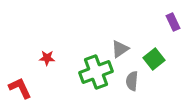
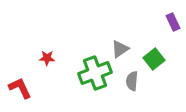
green cross: moved 1 px left, 1 px down
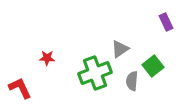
purple rectangle: moved 7 px left
green square: moved 1 px left, 7 px down
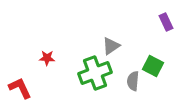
gray triangle: moved 9 px left, 3 px up
green square: rotated 25 degrees counterclockwise
gray semicircle: moved 1 px right
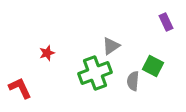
red star: moved 5 px up; rotated 21 degrees counterclockwise
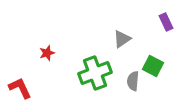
gray triangle: moved 11 px right, 7 px up
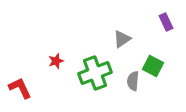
red star: moved 9 px right, 8 px down
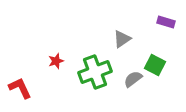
purple rectangle: rotated 48 degrees counterclockwise
green square: moved 2 px right, 1 px up
green cross: moved 1 px up
gray semicircle: moved 2 px up; rotated 48 degrees clockwise
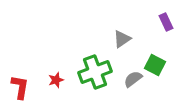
purple rectangle: rotated 48 degrees clockwise
red star: moved 19 px down
red L-shape: moved 1 px up; rotated 35 degrees clockwise
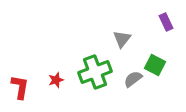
gray triangle: rotated 18 degrees counterclockwise
